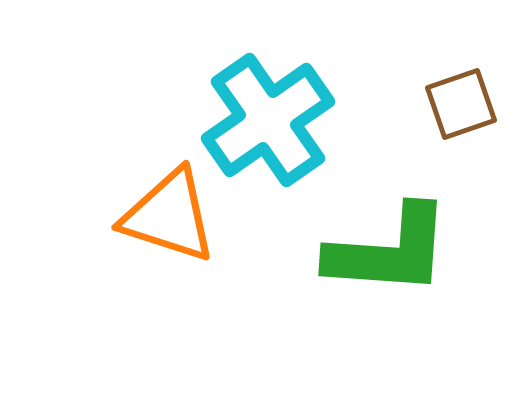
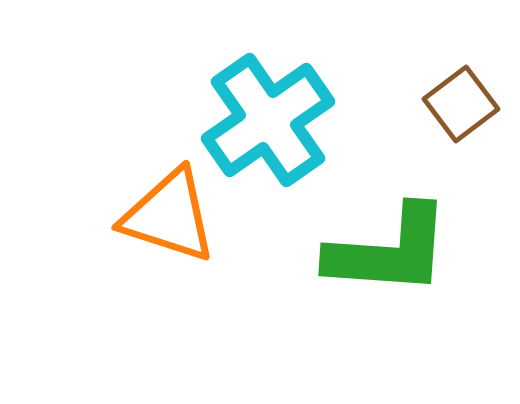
brown square: rotated 18 degrees counterclockwise
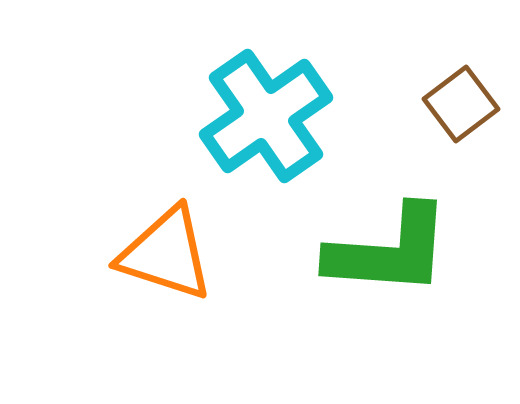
cyan cross: moved 2 px left, 4 px up
orange triangle: moved 3 px left, 38 px down
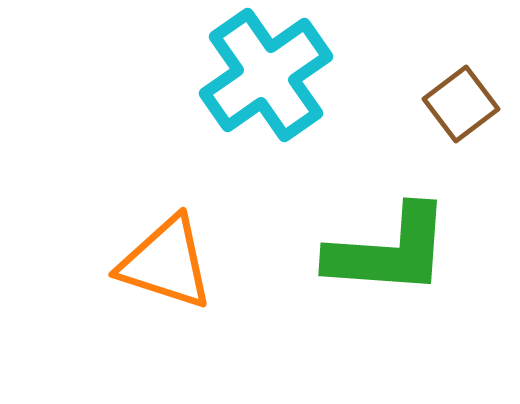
cyan cross: moved 41 px up
orange triangle: moved 9 px down
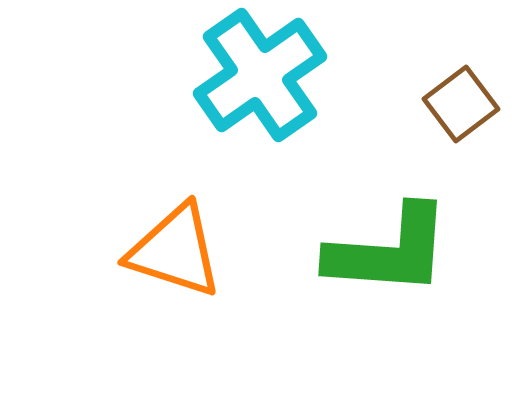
cyan cross: moved 6 px left
orange triangle: moved 9 px right, 12 px up
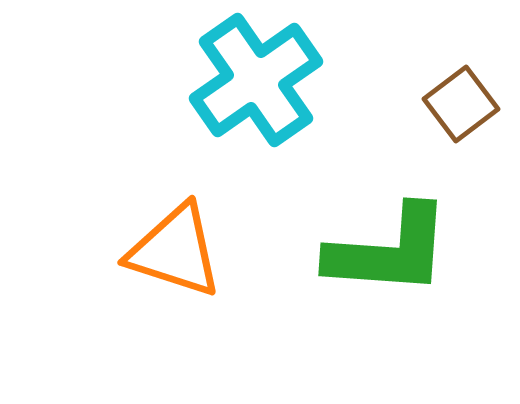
cyan cross: moved 4 px left, 5 px down
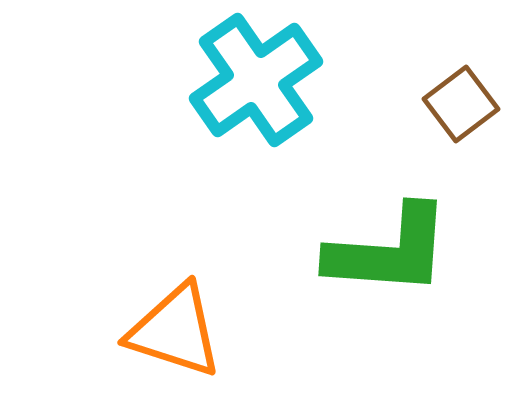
orange triangle: moved 80 px down
